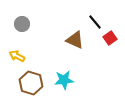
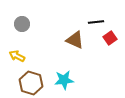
black line: moved 1 px right; rotated 56 degrees counterclockwise
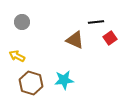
gray circle: moved 2 px up
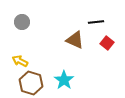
red square: moved 3 px left, 5 px down; rotated 16 degrees counterclockwise
yellow arrow: moved 3 px right, 5 px down
cyan star: rotated 30 degrees counterclockwise
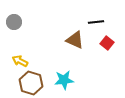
gray circle: moved 8 px left
cyan star: rotated 30 degrees clockwise
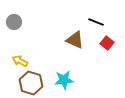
black line: rotated 28 degrees clockwise
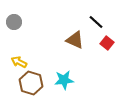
black line: rotated 21 degrees clockwise
yellow arrow: moved 1 px left, 1 px down
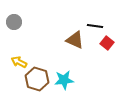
black line: moved 1 px left, 4 px down; rotated 35 degrees counterclockwise
brown hexagon: moved 6 px right, 4 px up
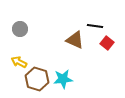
gray circle: moved 6 px right, 7 px down
cyan star: moved 1 px left, 1 px up
